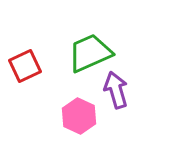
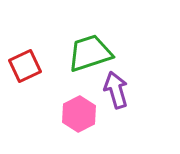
green trapezoid: rotated 6 degrees clockwise
pink hexagon: moved 2 px up; rotated 8 degrees clockwise
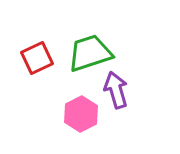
red square: moved 12 px right, 8 px up
pink hexagon: moved 2 px right
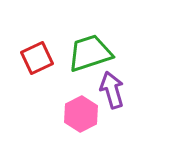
purple arrow: moved 4 px left
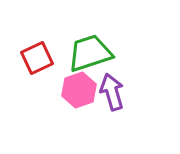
purple arrow: moved 2 px down
pink hexagon: moved 2 px left, 24 px up; rotated 8 degrees clockwise
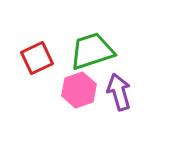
green trapezoid: moved 2 px right, 2 px up
purple arrow: moved 7 px right
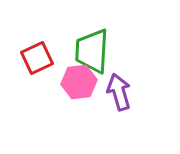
green trapezoid: rotated 69 degrees counterclockwise
pink hexagon: moved 8 px up; rotated 12 degrees clockwise
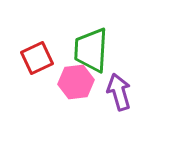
green trapezoid: moved 1 px left, 1 px up
pink hexagon: moved 3 px left
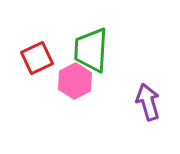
pink hexagon: moved 1 px left, 1 px up; rotated 20 degrees counterclockwise
purple arrow: moved 29 px right, 10 px down
